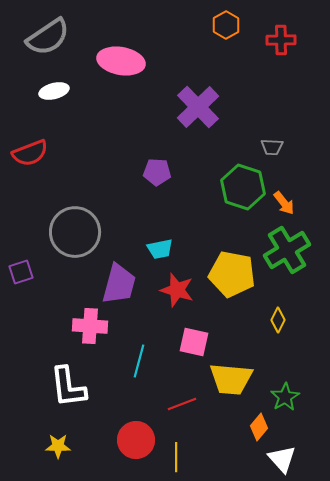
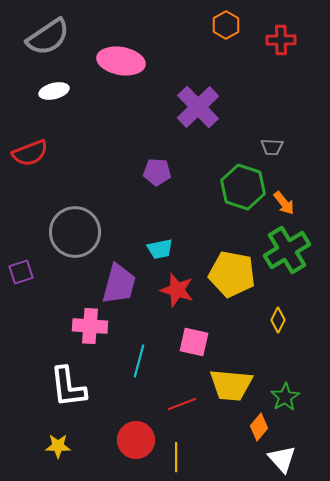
yellow trapezoid: moved 6 px down
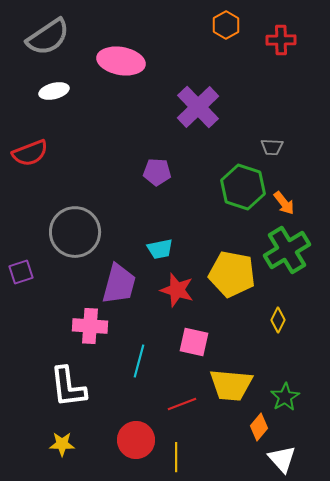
yellow star: moved 4 px right, 2 px up
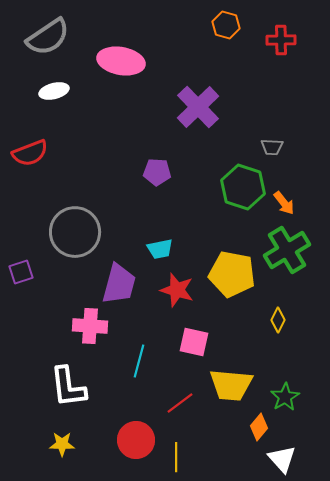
orange hexagon: rotated 16 degrees counterclockwise
red line: moved 2 px left, 1 px up; rotated 16 degrees counterclockwise
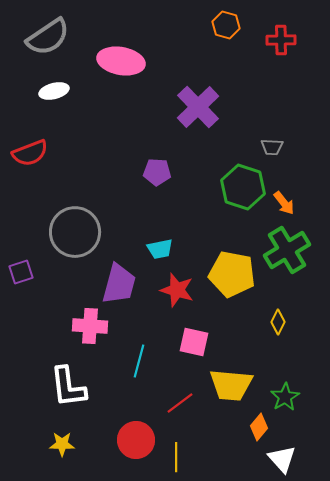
yellow diamond: moved 2 px down
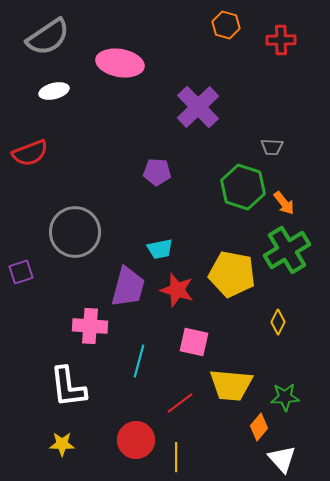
pink ellipse: moved 1 px left, 2 px down
purple trapezoid: moved 9 px right, 3 px down
green star: rotated 28 degrees clockwise
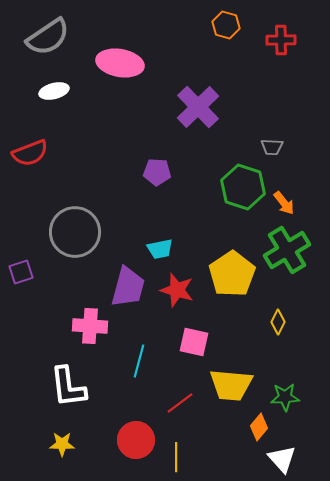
yellow pentagon: rotated 27 degrees clockwise
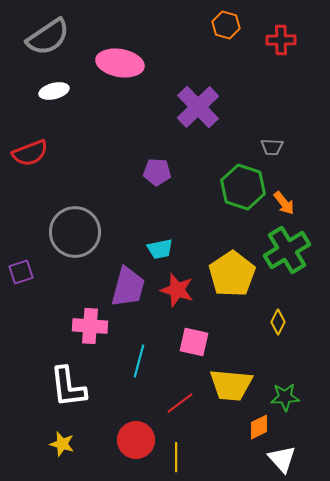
orange diamond: rotated 24 degrees clockwise
yellow star: rotated 15 degrees clockwise
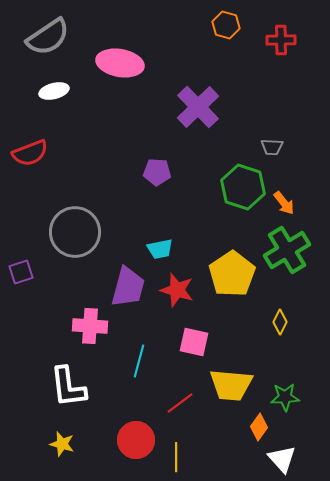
yellow diamond: moved 2 px right
orange diamond: rotated 28 degrees counterclockwise
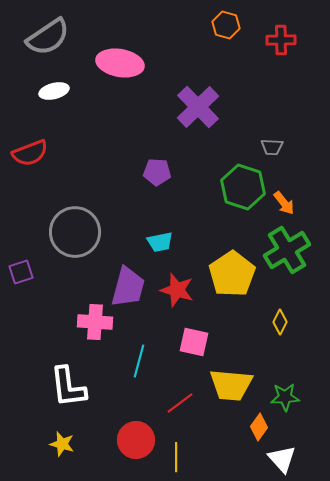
cyan trapezoid: moved 7 px up
pink cross: moved 5 px right, 4 px up
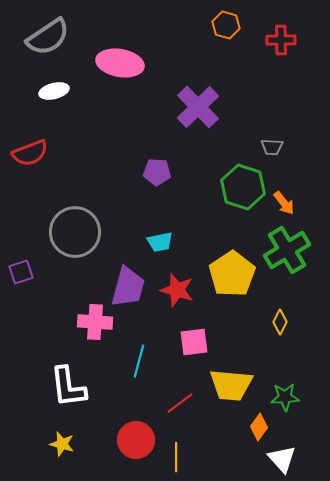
pink square: rotated 20 degrees counterclockwise
